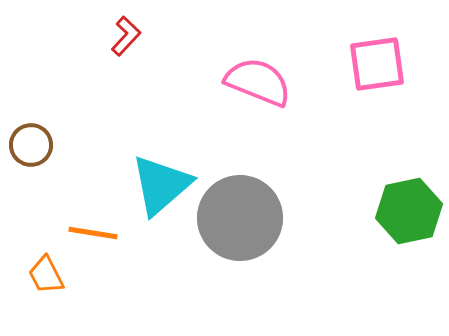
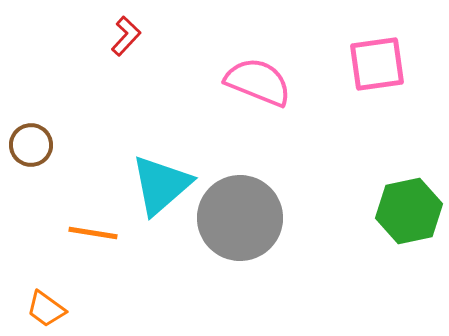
orange trapezoid: moved 34 px down; rotated 27 degrees counterclockwise
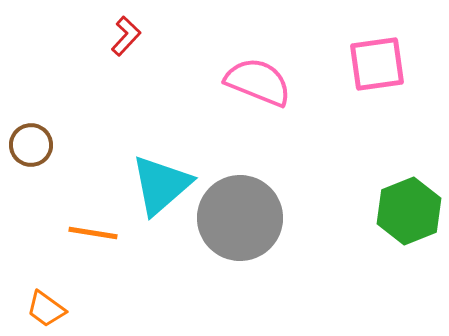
green hexagon: rotated 10 degrees counterclockwise
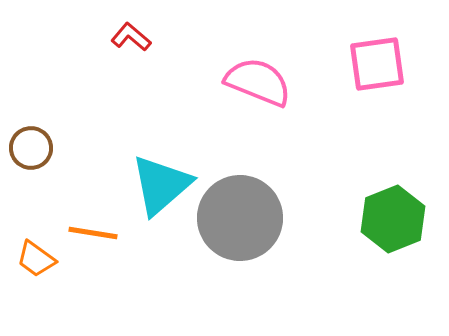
red L-shape: moved 5 px right, 1 px down; rotated 93 degrees counterclockwise
brown circle: moved 3 px down
green hexagon: moved 16 px left, 8 px down
orange trapezoid: moved 10 px left, 50 px up
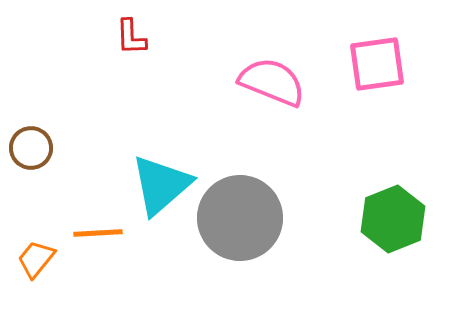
red L-shape: rotated 132 degrees counterclockwise
pink semicircle: moved 14 px right
orange line: moved 5 px right; rotated 12 degrees counterclockwise
orange trapezoid: rotated 93 degrees clockwise
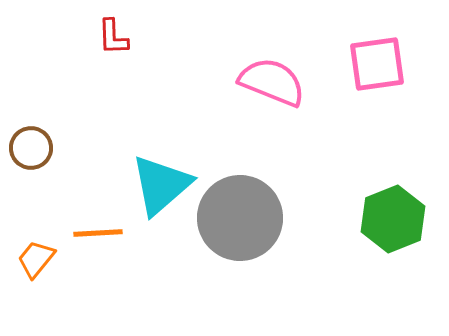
red L-shape: moved 18 px left
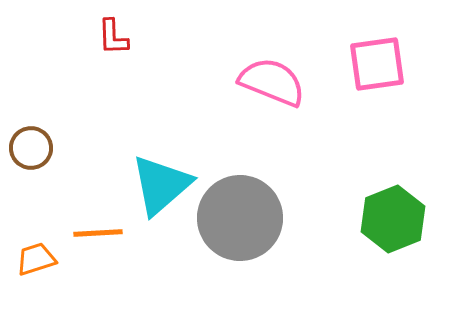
orange trapezoid: rotated 33 degrees clockwise
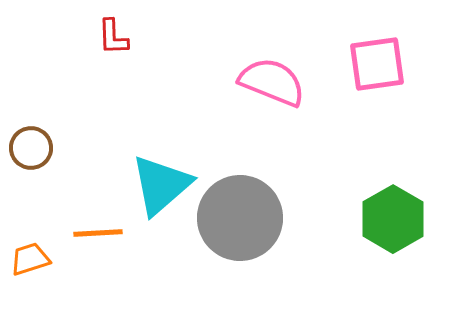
green hexagon: rotated 8 degrees counterclockwise
orange trapezoid: moved 6 px left
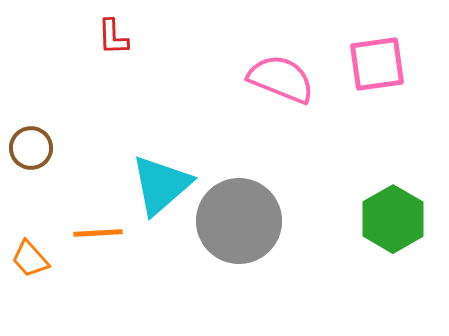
pink semicircle: moved 9 px right, 3 px up
gray circle: moved 1 px left, 3 px down
orange trapezoid: rotated 114 degrees counterclockwise
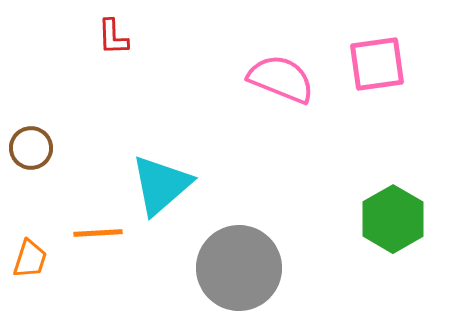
gray circle: moved 47 px down
orange trapezoid: rotated 120 degrees counterclockwise
